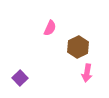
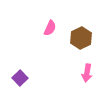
brown hexagon: moved 3 px right, 9 px up
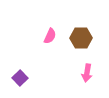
pink semicircle: moved 8 px down
brown hexagon: rotated 25 degrees clockwise
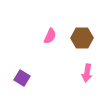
brown hexagon: moved 1 px right
purple square: moved 2 px right; rotated 14 degrees counterclockwise
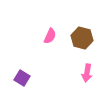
brown hexagon: rotated 15 degrees clockwise
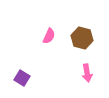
pink semicircle: moved 1 px left
pink arrow: rotated 18 degrees counterclockwise
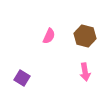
brown hexagon: moved 3 px right, 2 px up
pink arrow: moved 2 px left, 1 px up
